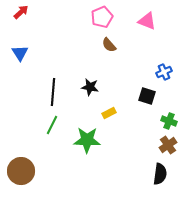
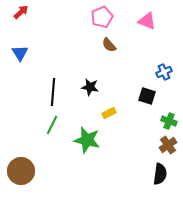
green star: rotated 12 degrees clockwise
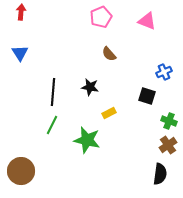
red arrow: rotated 42 degrees counterclockwise
pink pentagon: moved 1 px left
brown semicircle: moved 9 px down
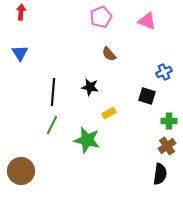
green cross: rotated 21 degrees counterclockwise
brown cross: moved 1 px left, 1 px down
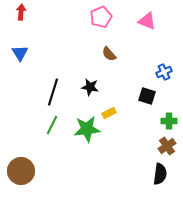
black line: rotated 12 degrees clockwise
green star: moved 11 px up; rotated 20 degrees counterclockwise
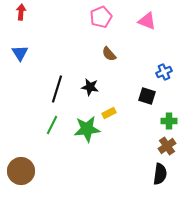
black line: moved 4 px right, 3 px up
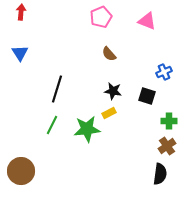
black star: moved 23 px right, 4 px down
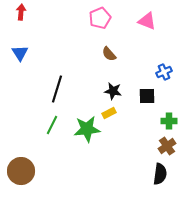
pink pentagon: moved 1 px left, 1 px down
black square: rotated 18 degrees counterclockwise
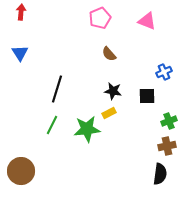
green cross: rotated 21 degrees counterclockwise
brown cross: rotated 24 degrees clockwise
